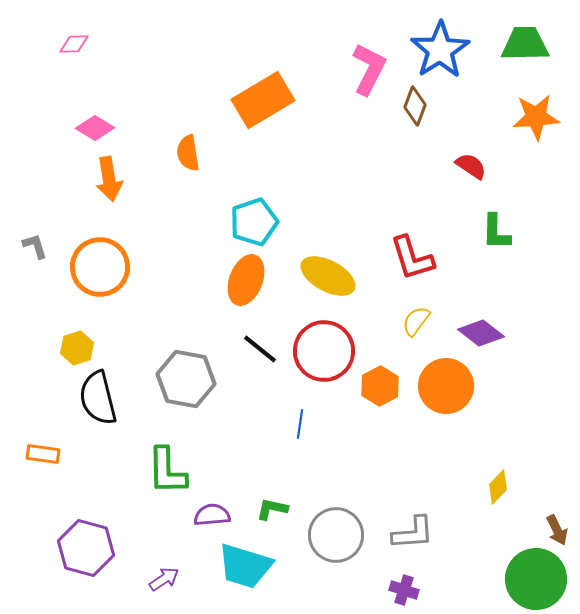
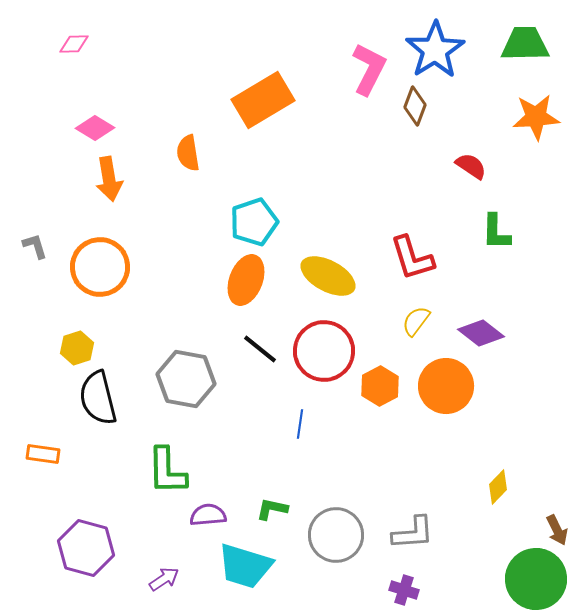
blue star at (440, 50): moved 5 px left
purple semicircle at (212, 515): moved 4 px left
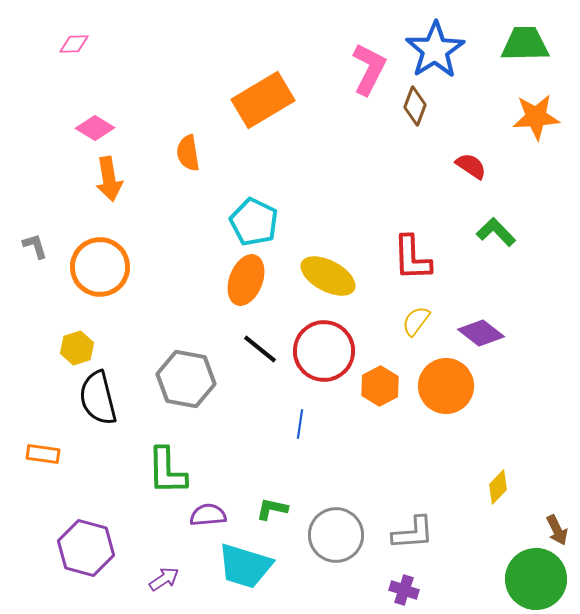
cyan pentagon at (254, 222): rotated 27 degrees counterclockwise
green L-shape at (496, 232): rotated 135 degrees clockwise
red L-shape at (412, 258): rotated 15 degrees clockwise
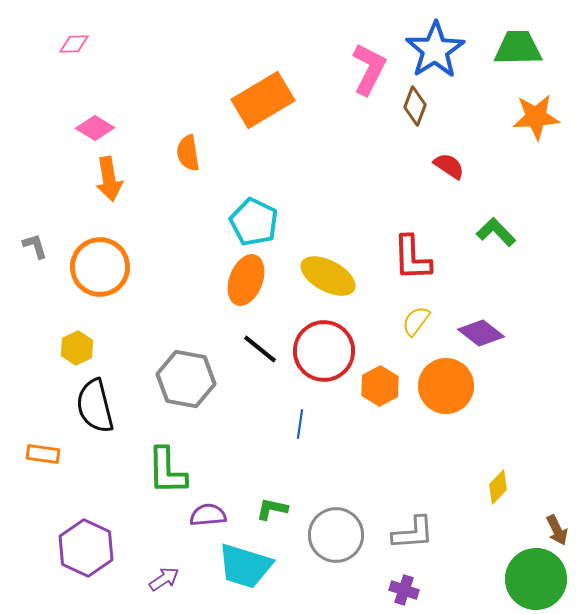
green trapezoid at (525, 44): moved 7 px left, 4 px down
red semicircle at (471, 166): moved 22 px left
yellow hexagon at (77, 348): rotated 8 degrees counterclockwise
black semicircle at (98, 398): moved 3 px left, 8 px down
purple hexagon at (86, 548): rotated 10 degrees clockwise
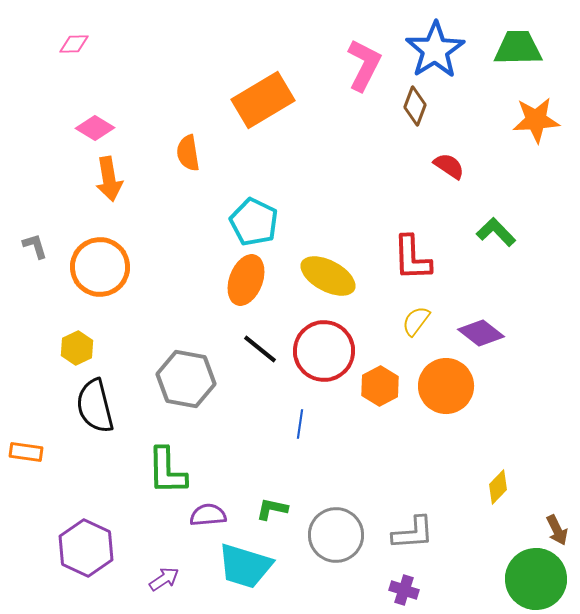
pink L-shape at (369, 69): moved 5 px left, 4 px up
orange star at (536, 117): moved 3 px down
orange rectangle at (43, 454): moved 17 px left, 2 px up
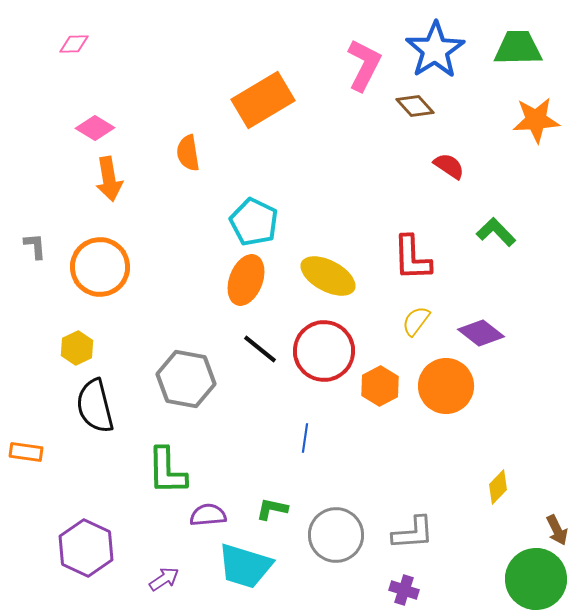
brown diamond at (415, 106): rotated 63 degrees counterclockwise
gray L-shape at (35, 246): rotated 12 degrees clockwise
blue line at (300, 424): moved 5 px right, 14 px down
